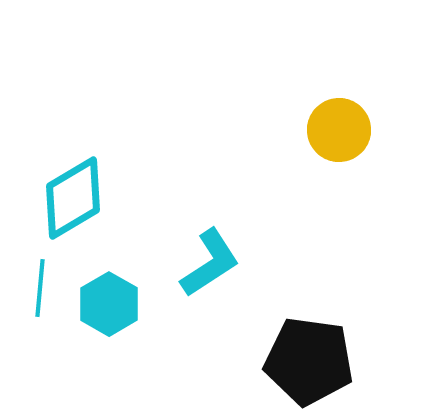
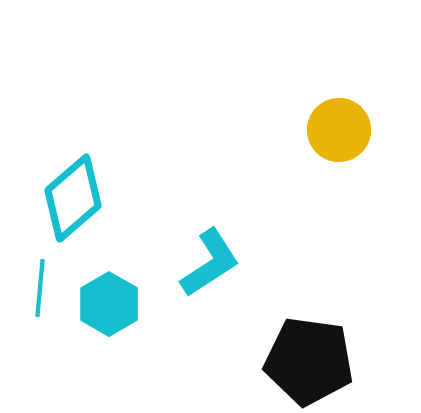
cyan diamond: rotated 10 degrees counterclockwise
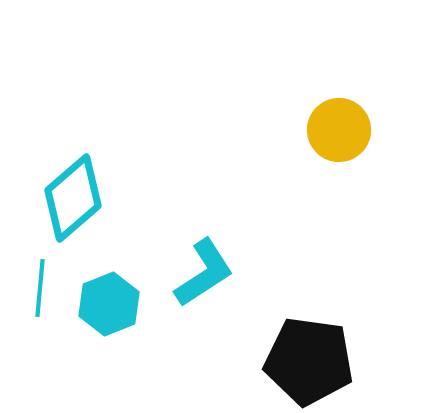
cyan L-shape: moved 6 px left, 10 px down
cyan hexagon: rotated 8 degrees clockwise
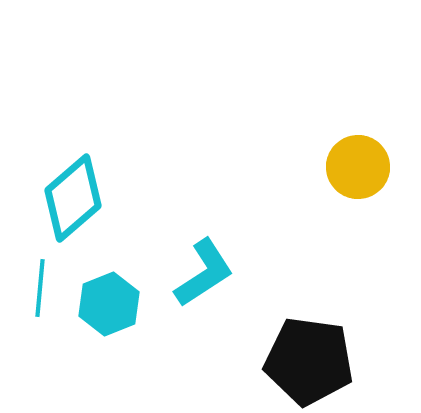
yellow circle: moved 19 px right, 37 px down
